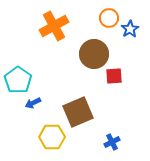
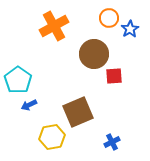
blue arrow: moved 4 px left, 2 px down
yellow hexagon: rotated 10 degrees counterclockwise
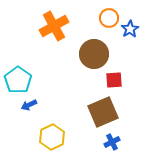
red square: moved 4 px down
brown square: moved 25 px right
yellow hexagon: rotated 15 degrees counterclockwise
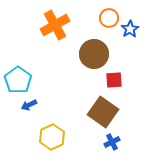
orange cross: moved 1 px right, 1 px up
brown square: rotated 32 degrees counterclockwise
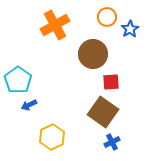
orange circle: moved 2 px left, 1 px up
brown circle: moved 1 px left
red square: moved 3 px left, 2 px down
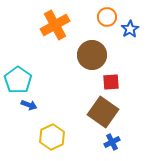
brown circle: moved 1 px left, 1 px down
blue arrow: rotated 133 degrees counterclockwise
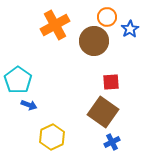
brown circle: moved 2 px right, 14 px up
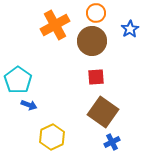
orange circle: moved 11 px left, 4 px up
brown circle: moved 2 px left
red square: moved 15 px left, 5 px up
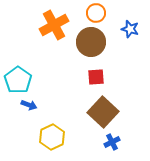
orange cross: moved 1 px left
blue star: rotated 24 degrees counterclockwise
brown circle: moved 1 px left, 1 px down
brown square: rotated 8 degrees clockwise
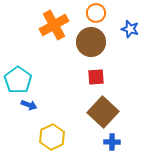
blue cross: rotated 28 degrees clockwise
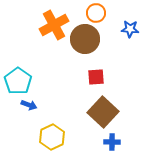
blue star: rotated 12 degrees counterclockwise
brown circle: moved 6 px left, 3 px up
cyan pentagon: moved 1 px down
